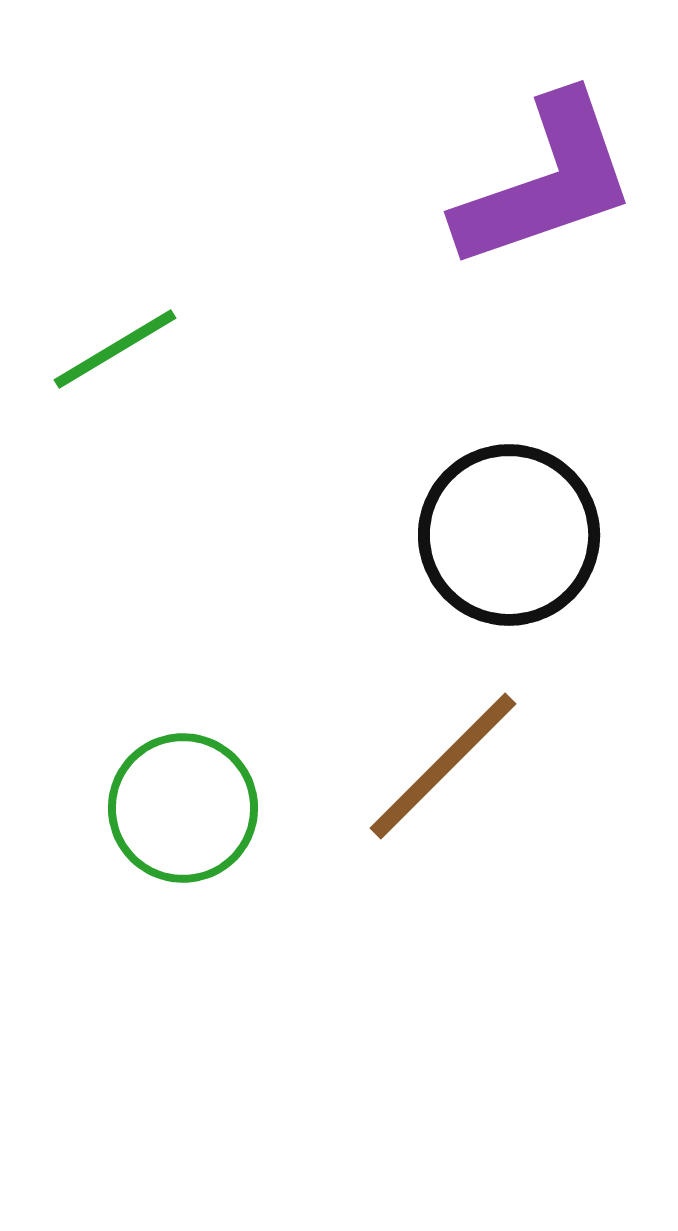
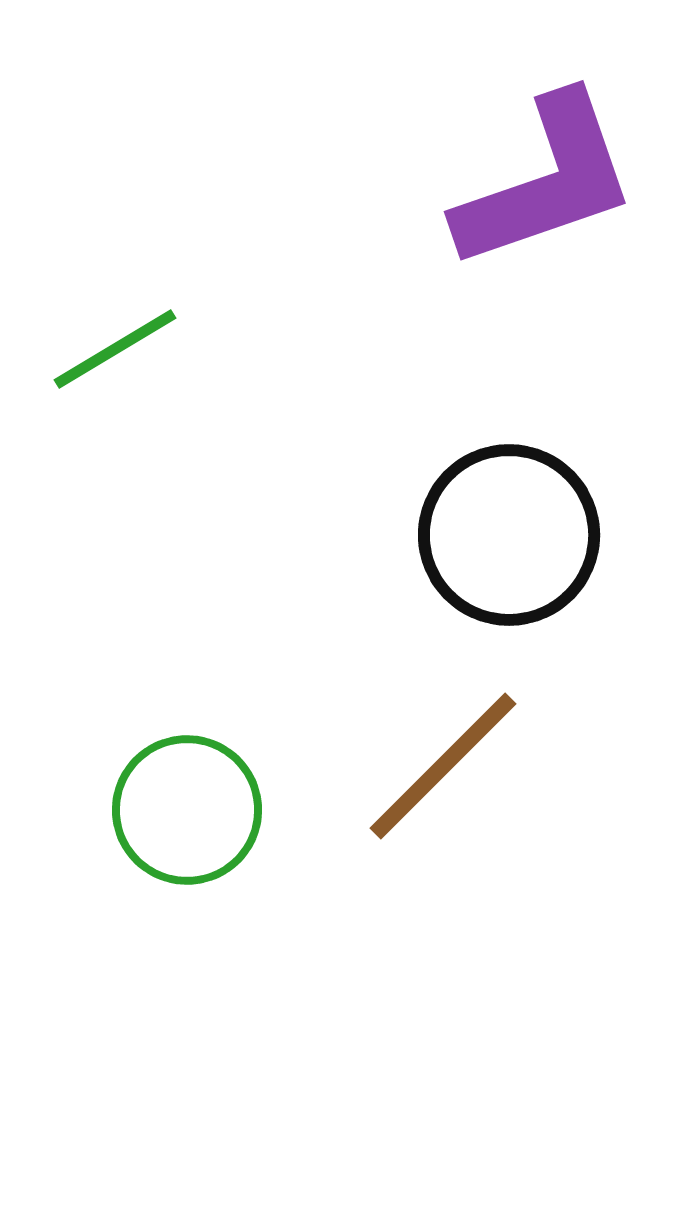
green circle: moved 4 px right, 2 px down
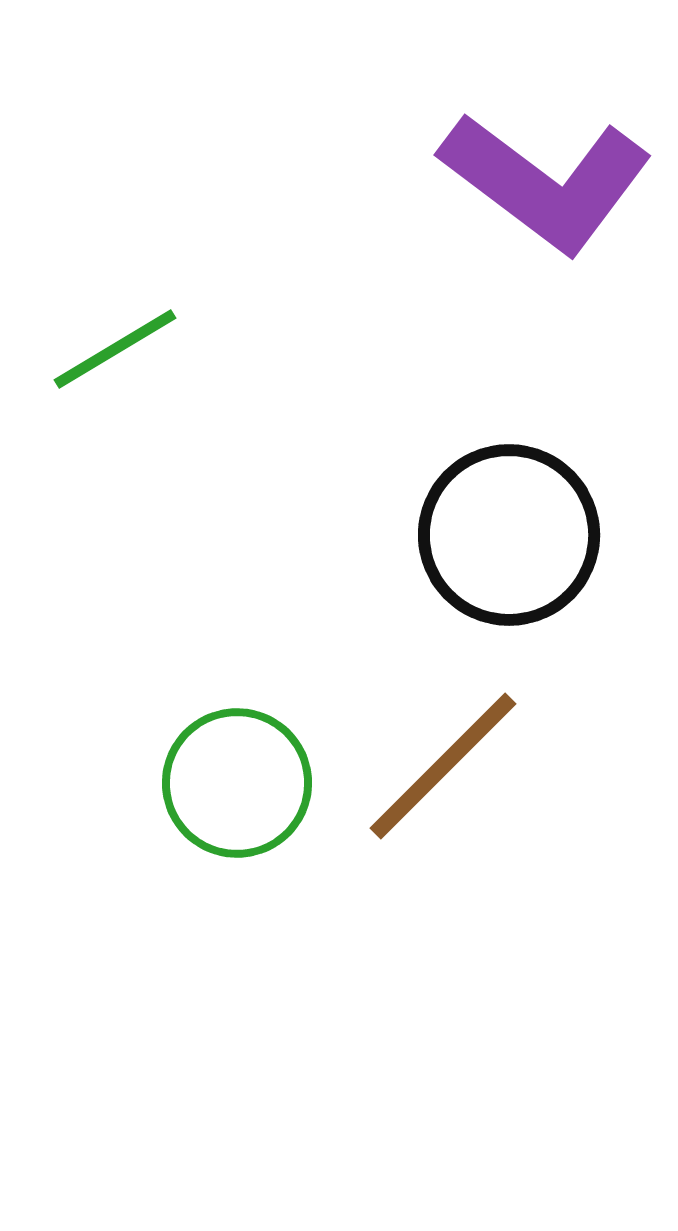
purple L-shape: rotated 56 degrees clockwise
green circle: moved 50 px right, 27 px up
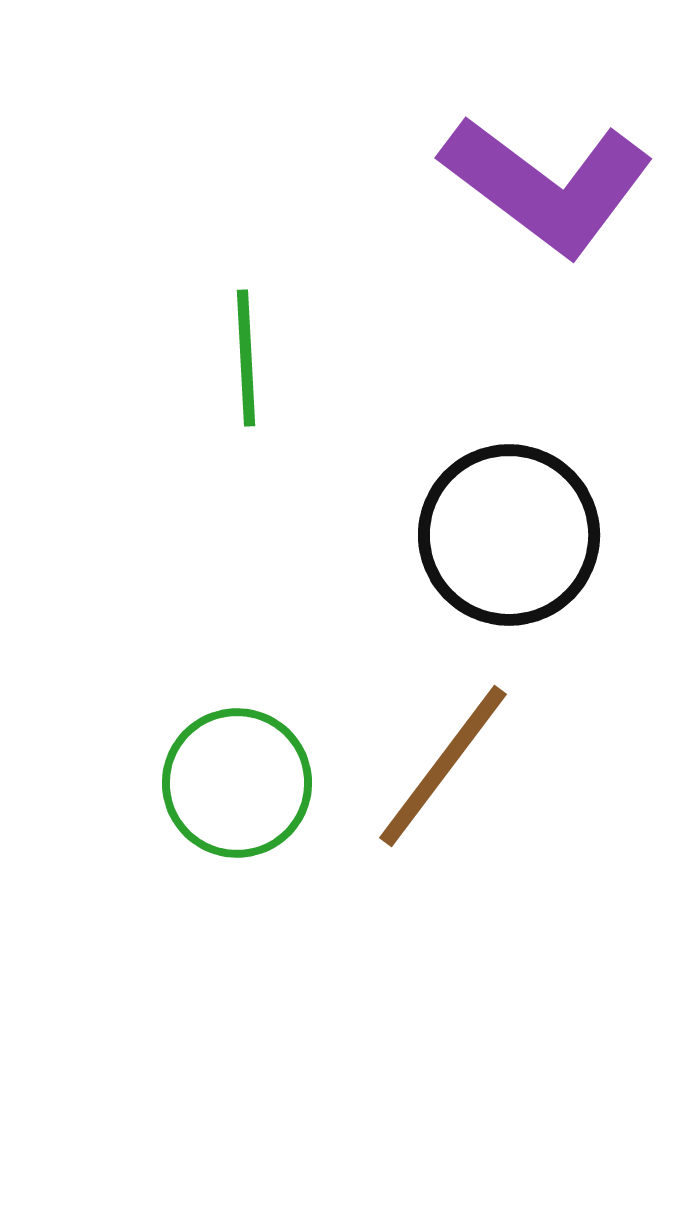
purple L-shape: moved 1 px right, 3 px down
green line: moved 131 px right, 9 px down; rotated 62 degrees counterclockwise
brown line: rotated 8 degrees counterclockwise
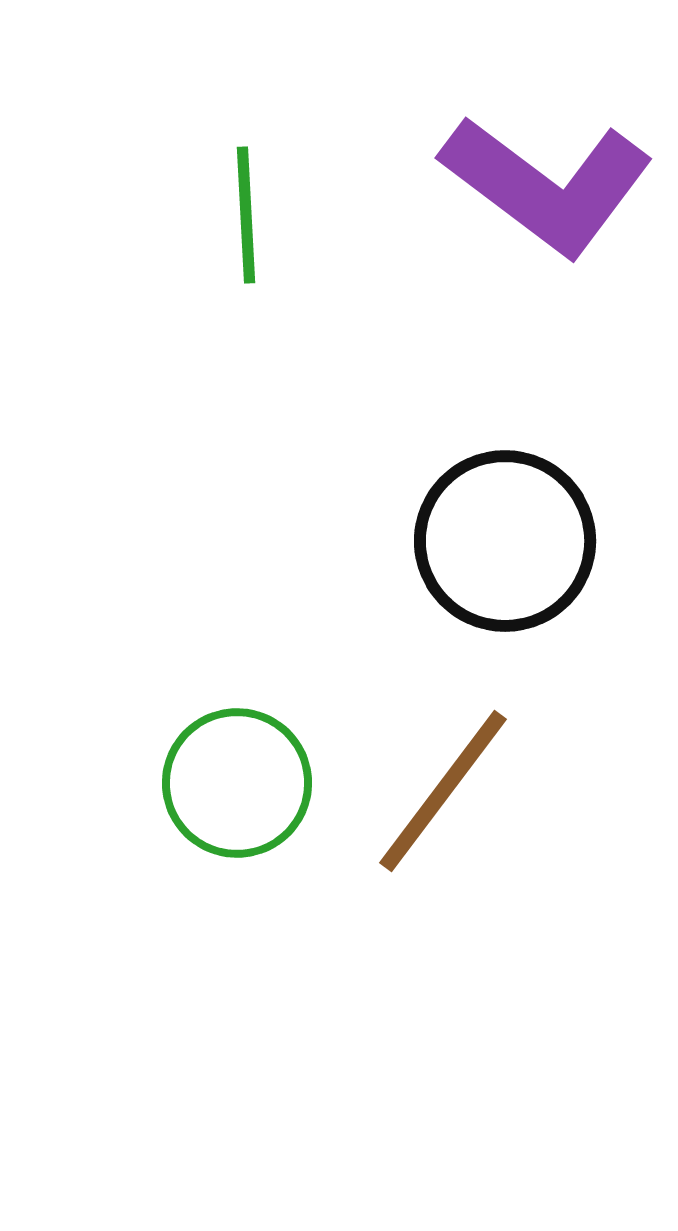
green line: moved 143 px up
black circle: moved 4 px left, 6 px down
brown line: moved 25 px down
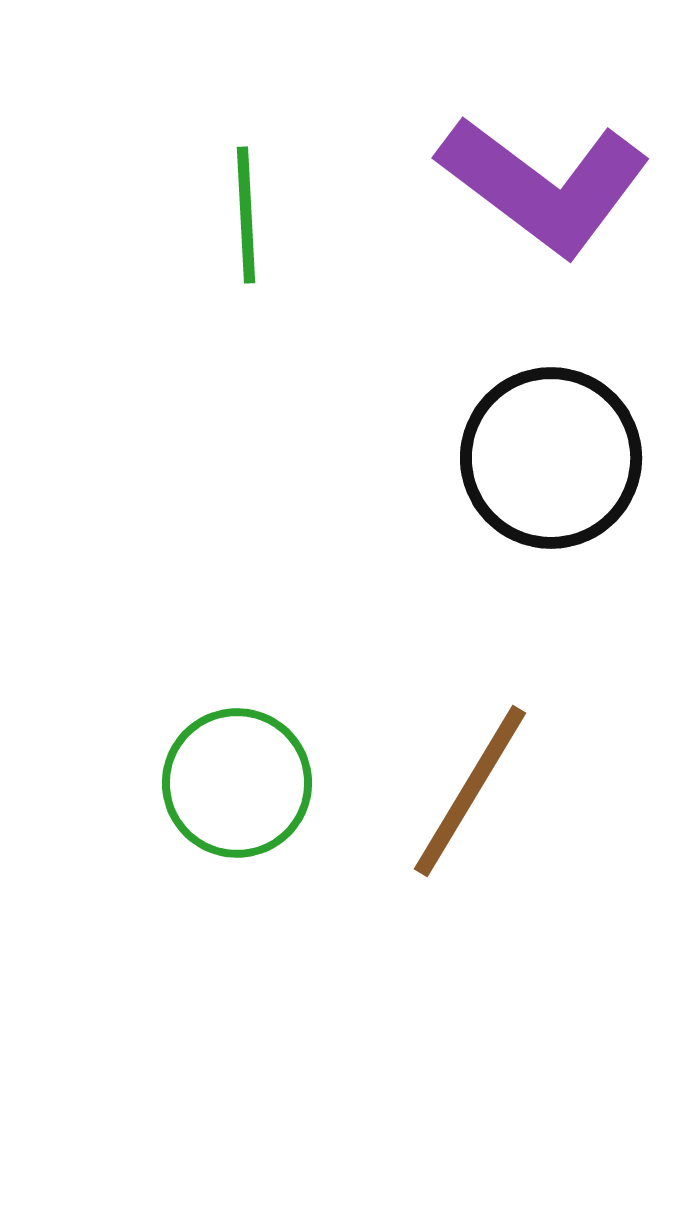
purple L-shape: moved 3 px left
black circle: moved 46 px right, 83 px up
brown line: moved 27 px right; rotated 6 degrees counterclockwise
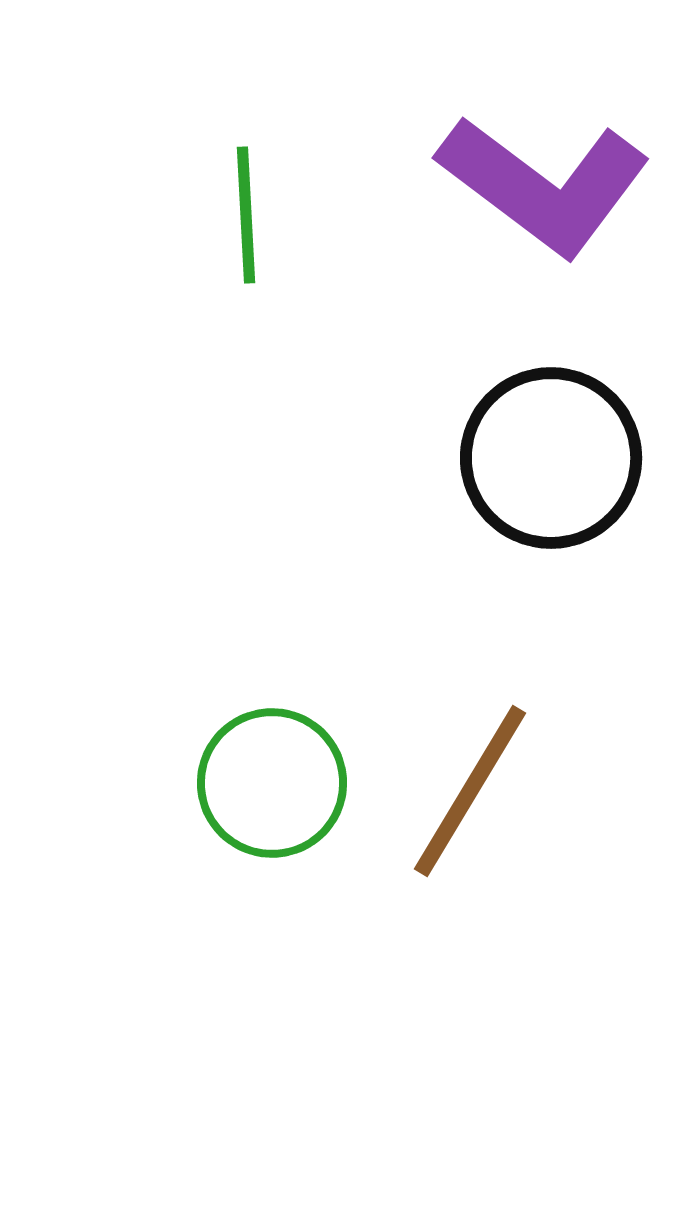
green circle: moved 35 px right
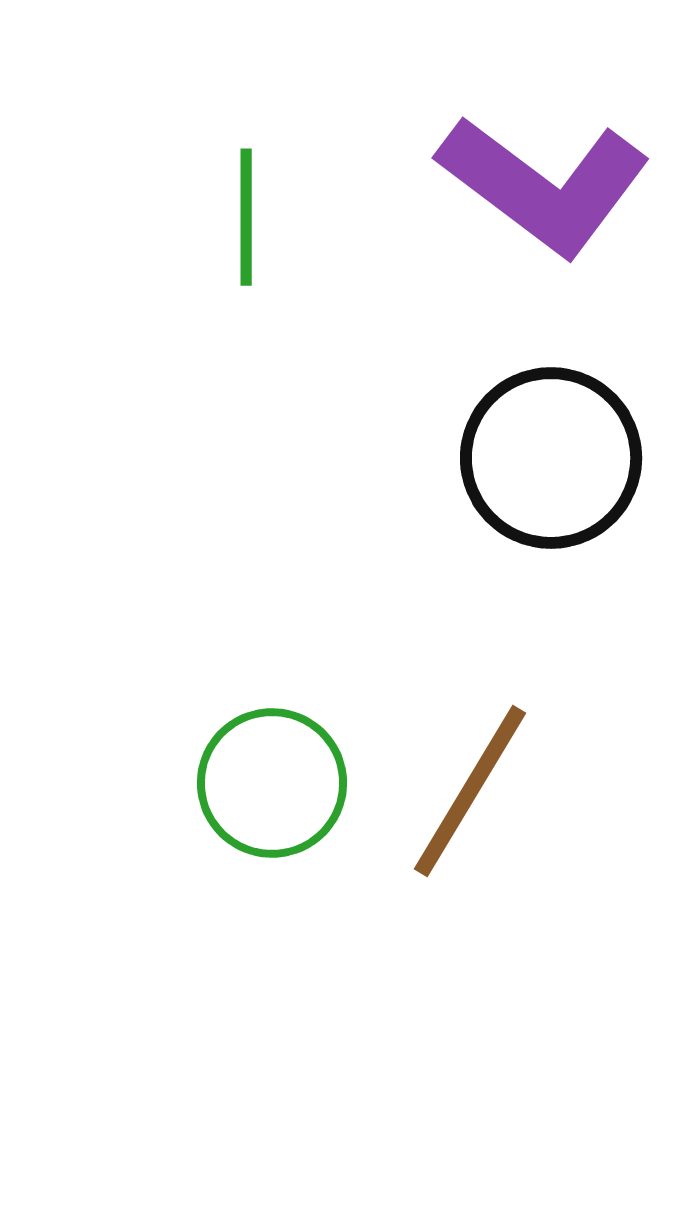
green line: moved 2 px down; rotated 3 degrees clockwise
